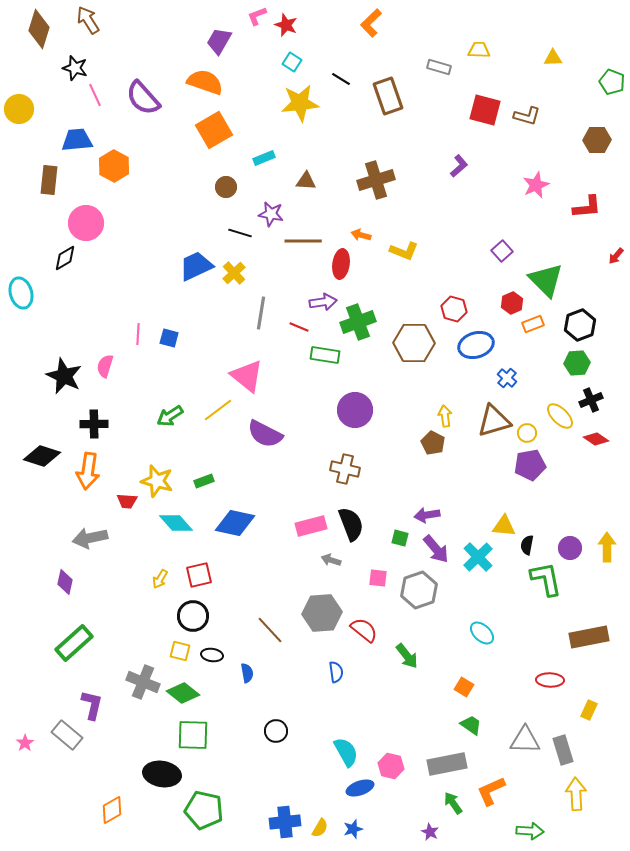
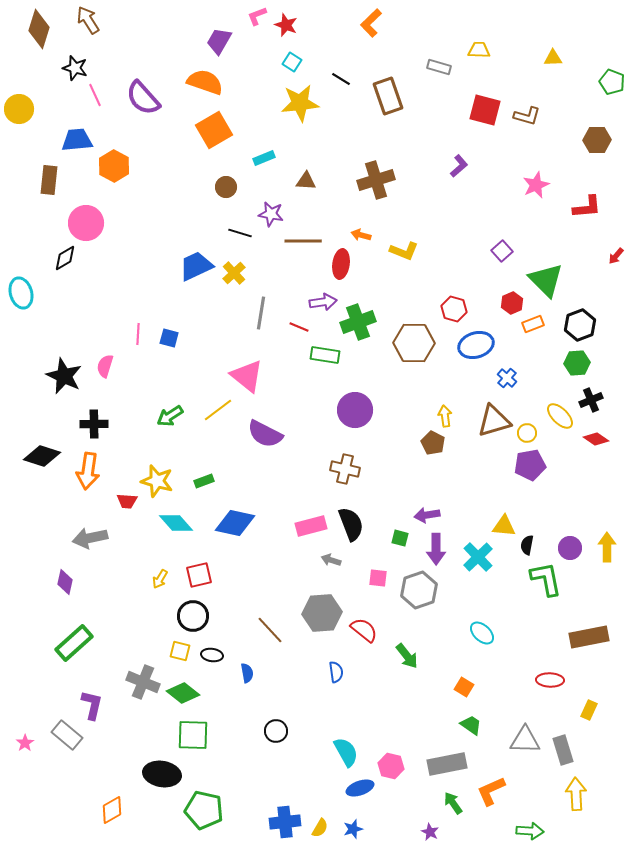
purple arrow at (436, 549): rotated 40 degrees clockwise
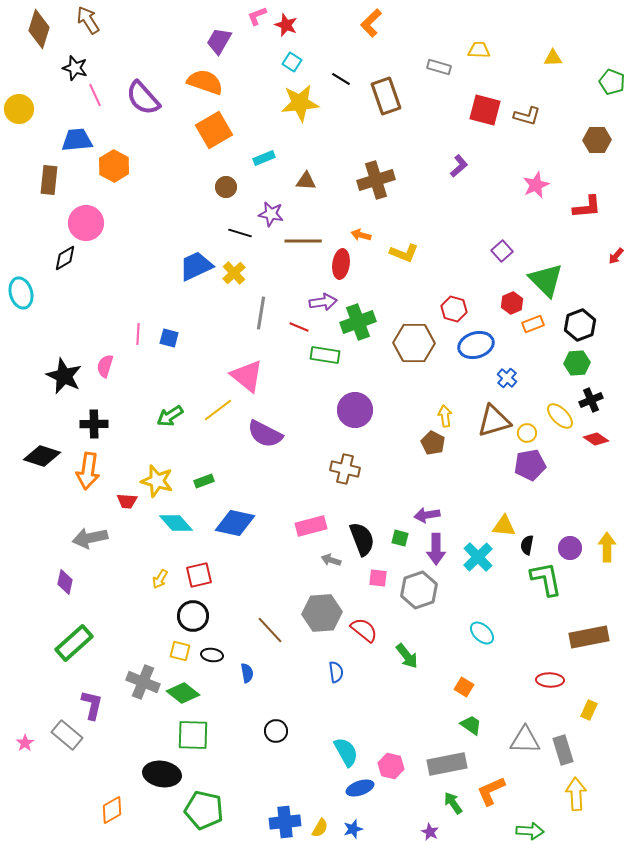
brown rectangle at (388, 96): moved 2 px left
yellow L-shape at (404, 251): moved 2 px down
black semicircle at (351, 524): moved 11 px right, 15 px down
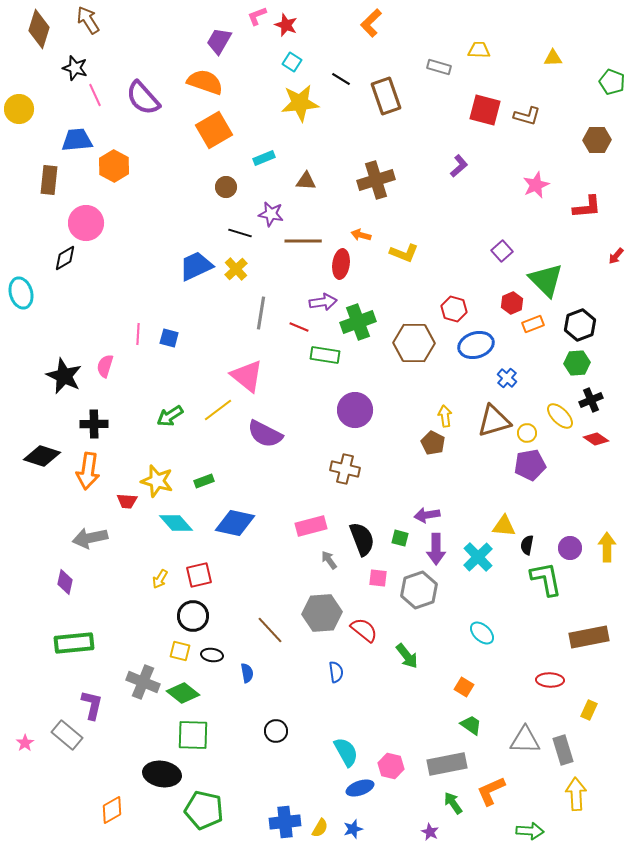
yellow cross at (234, 273): moved 2 px right, 4 px up
gray arrow at (331, 560): moved 2 px left; rotated 36 degrees clockwise
green rectangle at (74, 643): rotated 36 degrees clockwise
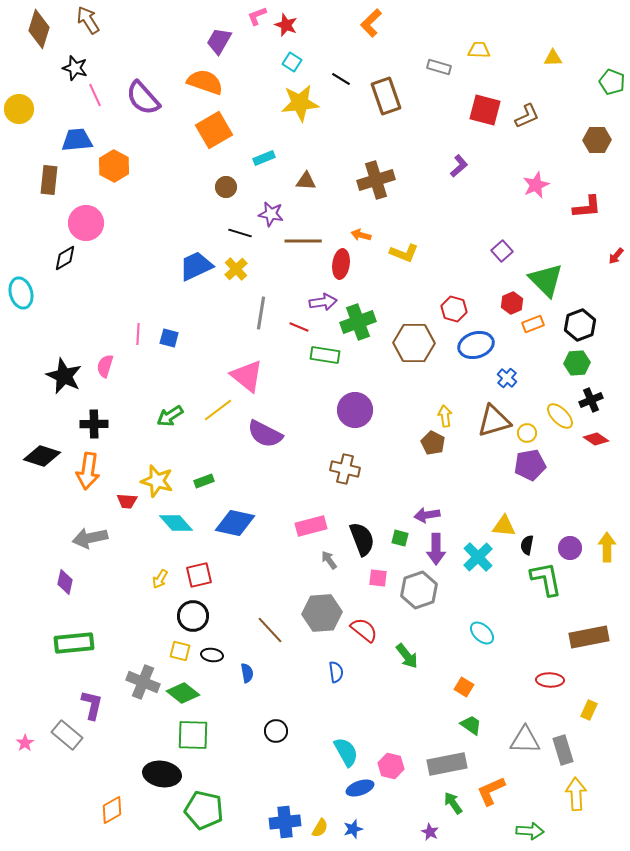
brown L-shape at (527, 116): rotated 40 degrees counterclockwise
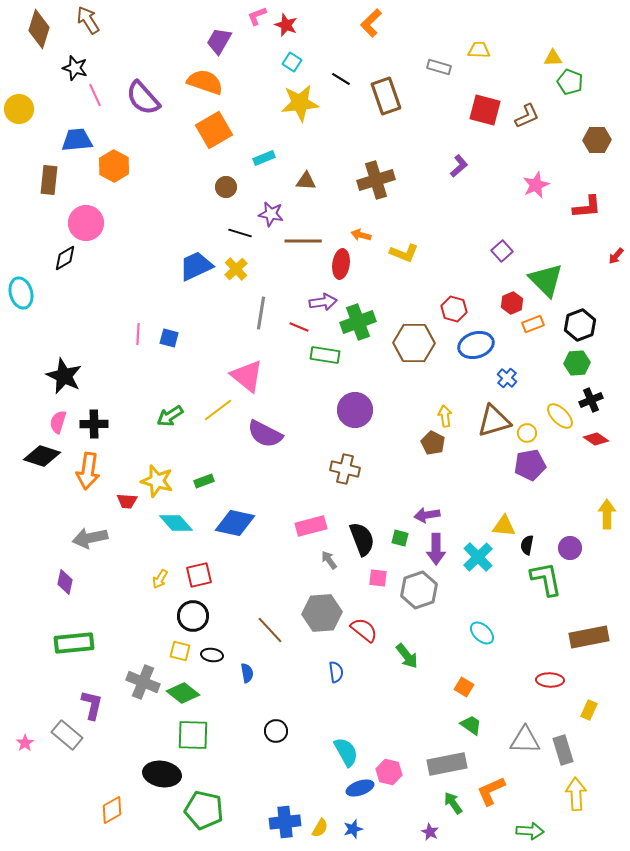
green pentagon at (612, 82): moved 42 px left
pink semicircle at (105, 366): moved 47 px left, 56 px down
yellow arrow at (607, 547): moved 33 px up
pink hexagon at (391, 766): moved 2 px left, 6 px down
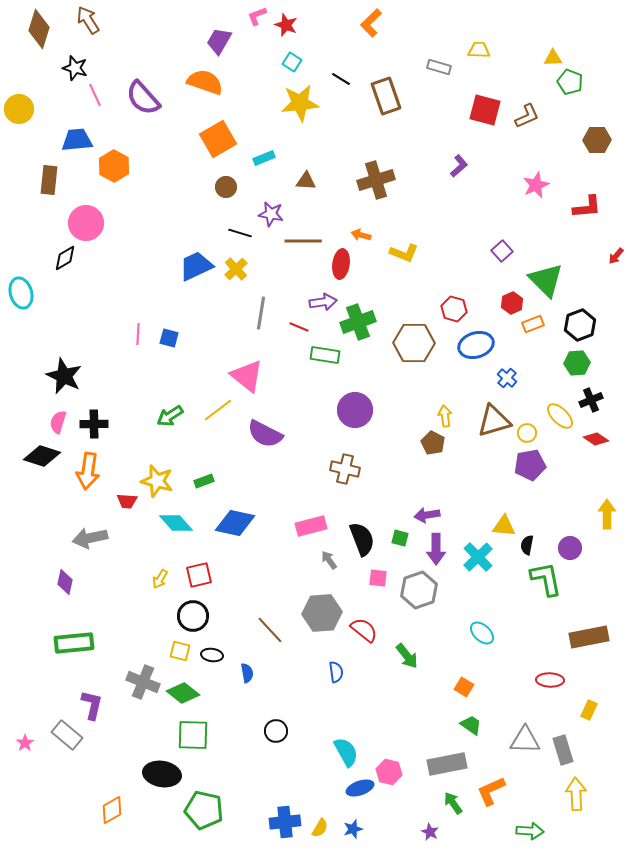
orange square at (214, 130): moved 4 px right, 9 px down
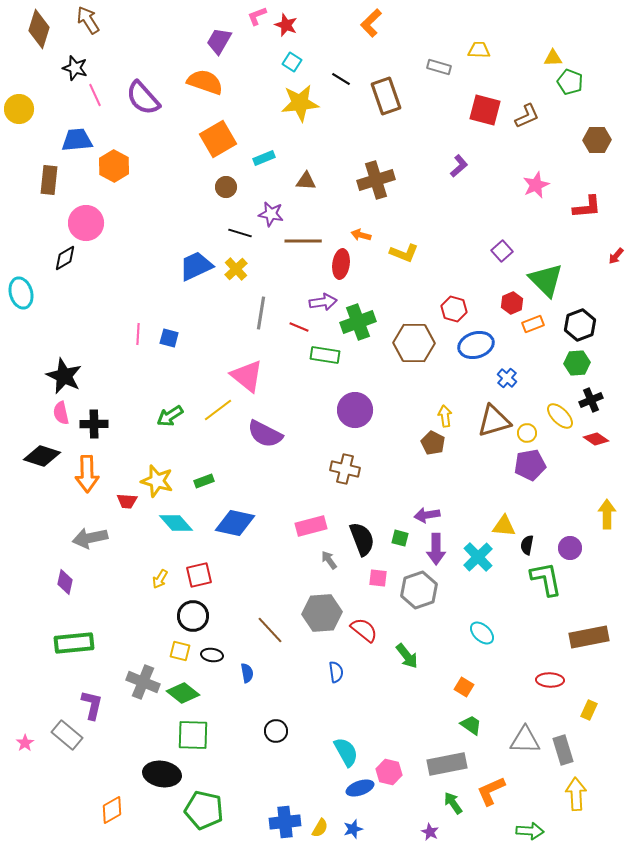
pink semicircle at (58, 422): moved 3 px right, 9 px up; rotated 30 degrees counterclockwise
orange arrow at (88, 471): moved 1 px left, 3 px down; rotated 9 degrees counterclockwise
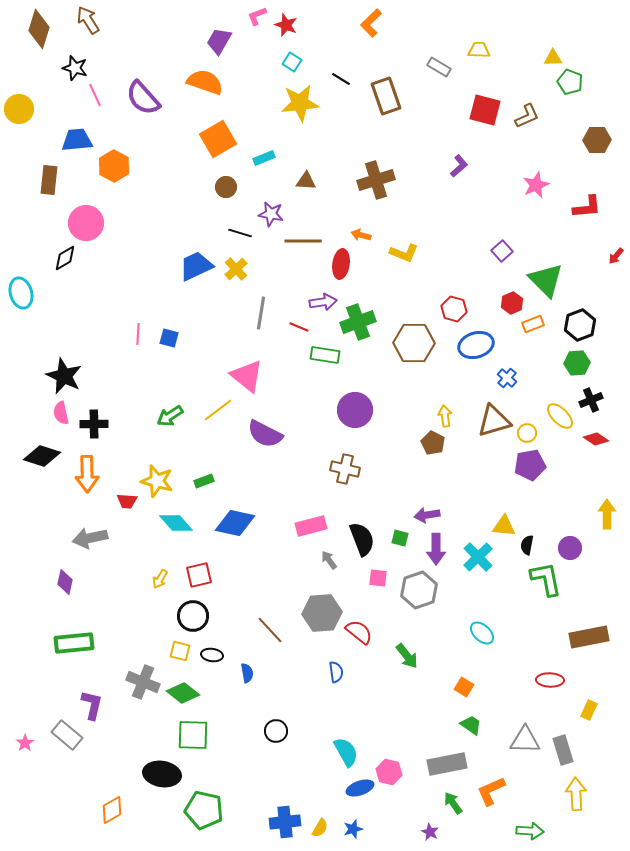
gray rectangle at (439, 67): rotated 15 degrees clockwise
red semicircle at (364, 630): moved 5 px left, 2 px down
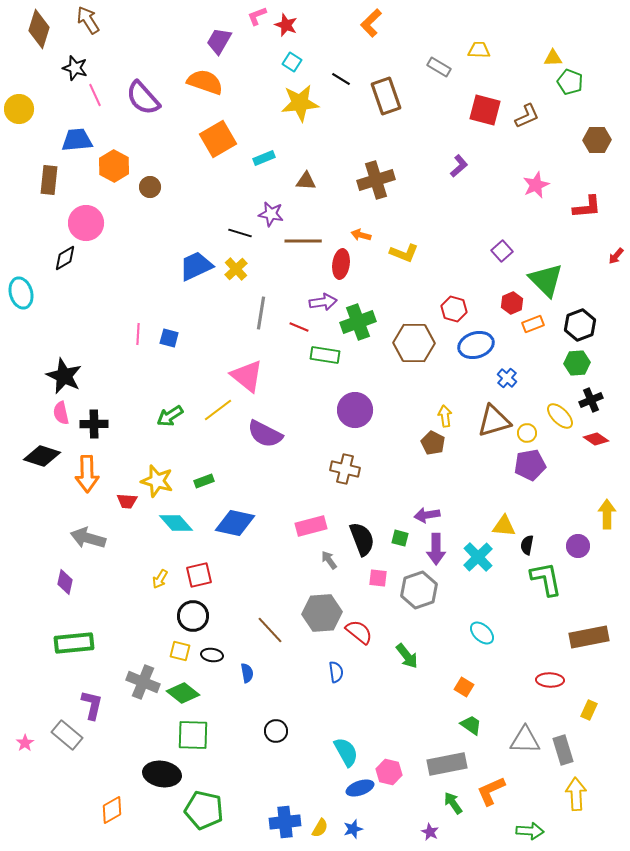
brown circle at (226, 187): moved 76 px left
gray arrow at (90, 538): moved 2 px left; rotated 28 degrees clockwise
purple circle at (570, 548): moved 8 px right, 2 px up
